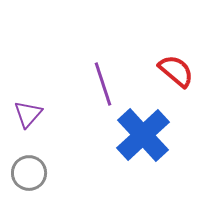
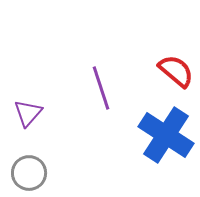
purple line: moved 2 px left, 4 px down
purple triangle: moved 1 px up
blue cross: moved 23 px right; rotated 14 degrees counterclockwise
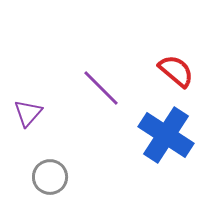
purple line: rotated 27 degrees counterclockwise
gray circle: moved 21 px right, 4 px down
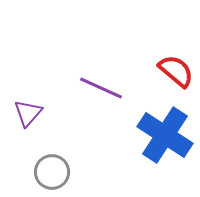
purple line: rotated 21 degrees counterclockwise
blue cross: moved 1 px left
gray circle: moved 2 px right, 5 px up
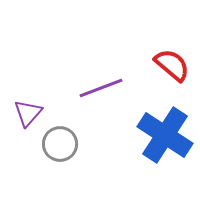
red semicircle: moved 4 px left, 6 px up
purple line: rotated 45 degrees counterclockwise
gray circle: moved 8 px right, 28 px up
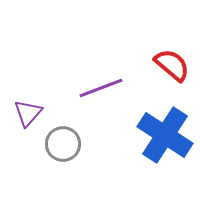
gray circle: moved 3 px right
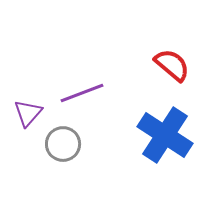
purple line: moved 19 px left, 5 px down
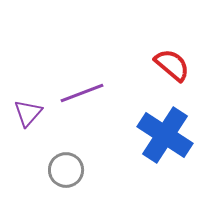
gray circle: moved 3 px right, 26 px down
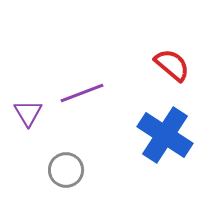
purple triangle: rotated 12 degrees counterclockwise
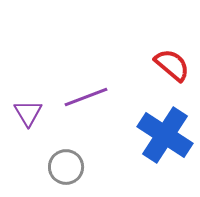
purple line: moved 4 px right, 4 px down
gray circle: moved 3 px up
